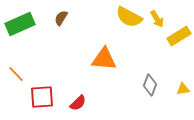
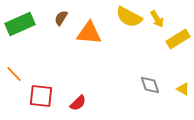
yellow rectangle: moved 1 px left, 3 px down
orange triangle: moved 15 px left, 26 px up
orange line: moved 2 px left
gray diamond: rotated 40 degrees counterclockwise
yellow triangle: rotated 40 degrees clockwise
red square: moved 1 px left, 1 px up; rotated 10 degrees clockwise
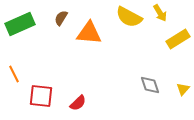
yellow arrow: moved 3 px right, 6 px up
orange line: rotated 18 degrees clockwise
yellow triangle: rotated 40 degrees clockwise
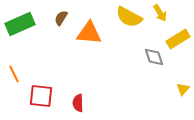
gray diamond: moved 4 px right, 28 px up
red semicircle: rotated 132 degrees clockwise
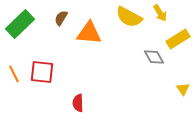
green rectangle: rotated 20 degrees counterclockwise
gray diamond: rotated 10 degrees counterclockwise
yellow triangle: rotated 16 degrees counterclockwise
red square: moved 1 px right, 24 px up
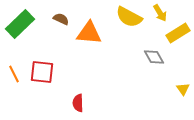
brown semicircle: moved 1 px down; rotated 84 degrees clockwise
yellow rectangle: moved 6 px up
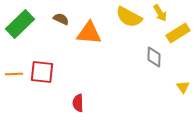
gray diamond: rotated 30 degrees clockwise
orange line: rotated 66 degrees counterclockwise
yellow triangle: moved 2 px up
